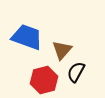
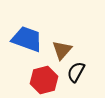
blue trapezoid: moved 2 px down
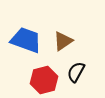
blue trapezoid: moved 1 px left, 1 px down
brown triangle: moved 1 px right, 9 px up; rotated 15 degrees clockwise
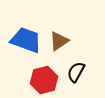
brown triangle: moved 4 px left
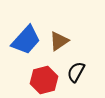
blue trapezoid: rotated 112 degrees clockwise
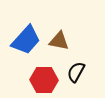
brown triangle: rotated 45 degrees clockwise
red hexagon: rotated 16 degrees clockwise
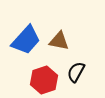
red hexagon: rotated 20 degrees counterclockwise
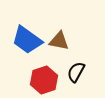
blue trapezoid: moved 1 px right; rotated 84 degrees clockwise
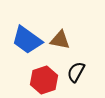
brown triangle: moved 1 px right, 1 px up
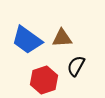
brown triangle: moved 2 px right, 2 px up; rotated 15 degrees counterclockwise
black semicircle: moved 6 px up
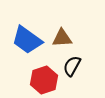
black semicircle: moved 4 px left
